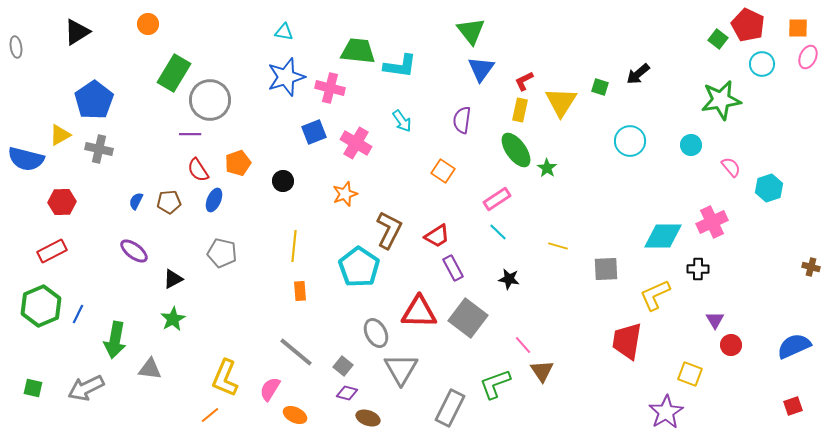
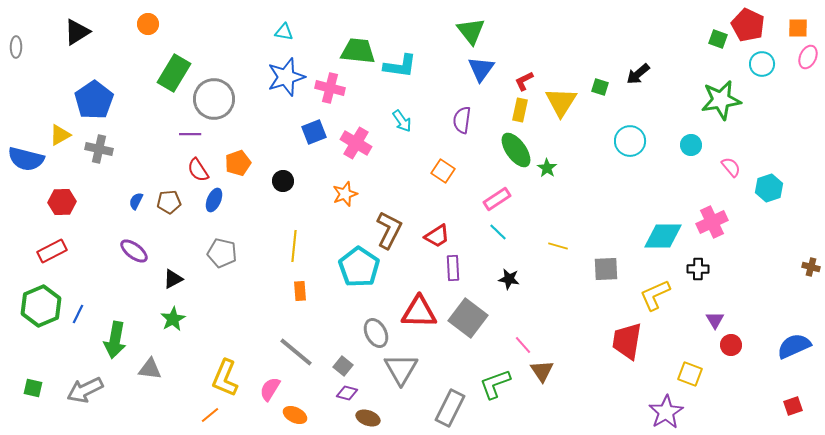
green square at (718, 39): rotated 18 degrees counterclockwise
gray ellipse at (16, 47): rotated 10 degrees clockwise
gray circle at (210, 100): moved 4 px right, 1 px up
purple rectangle at (453, 268): rotated 25 degrees clockwise
gray arrow at (86, 388): moved 1 px left, 2 px down
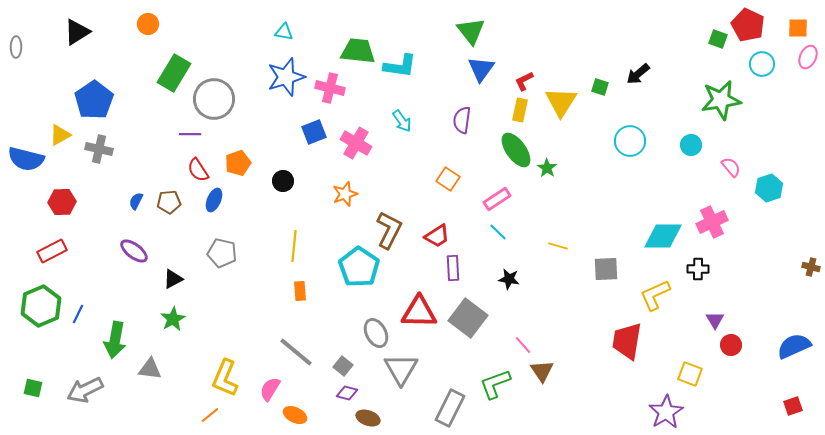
orange square at (443, 171): moved 5 px right, 8 px down
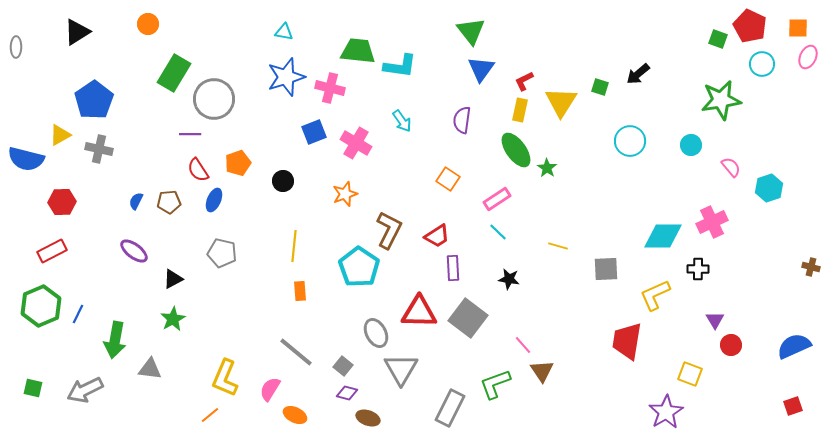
red pentagon at (748, 25): moved 2 px right, 1 px down
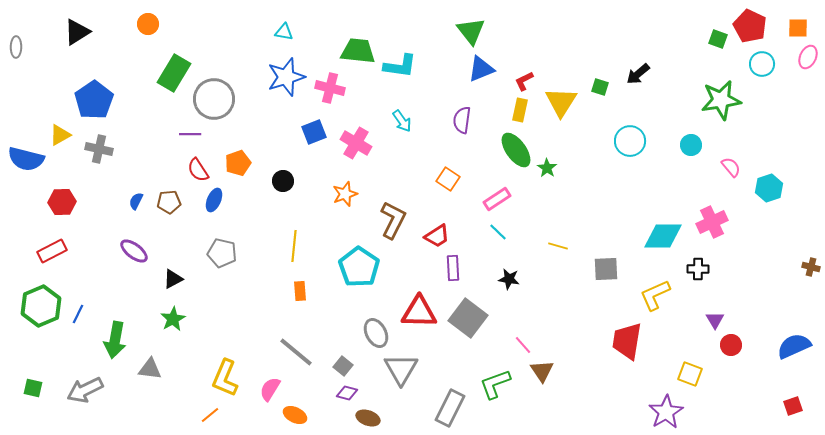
blue triangle at (481, 69): rotated 32 degrees clockwise
brown L-shape at (389, 230): moved 4 px right, 10 px up
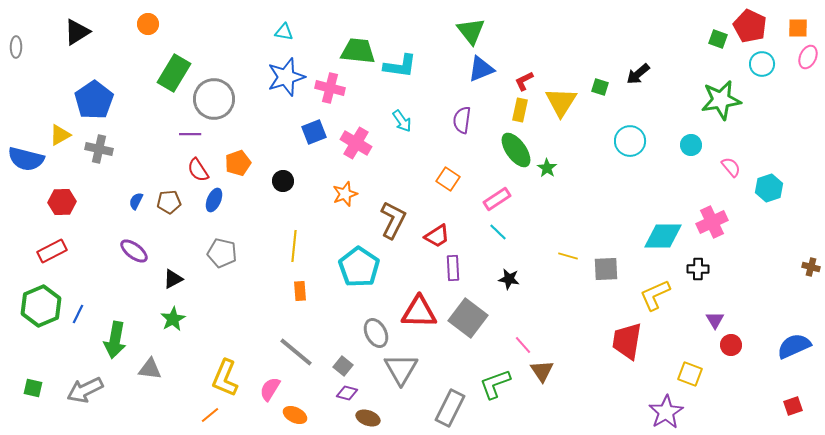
yellow line at (558, 246): moved 10 px right, 10 px down
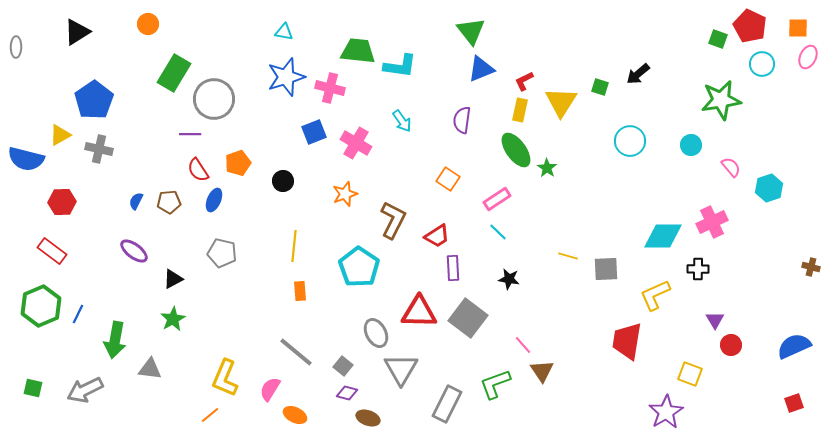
red rectangle at (52, 251): rotated 64 degrees clockwise
red square at (793, 406): moved 1 px right, 3 px up
gray rectangle at (450, 408): moved 3 px left, 4 px up
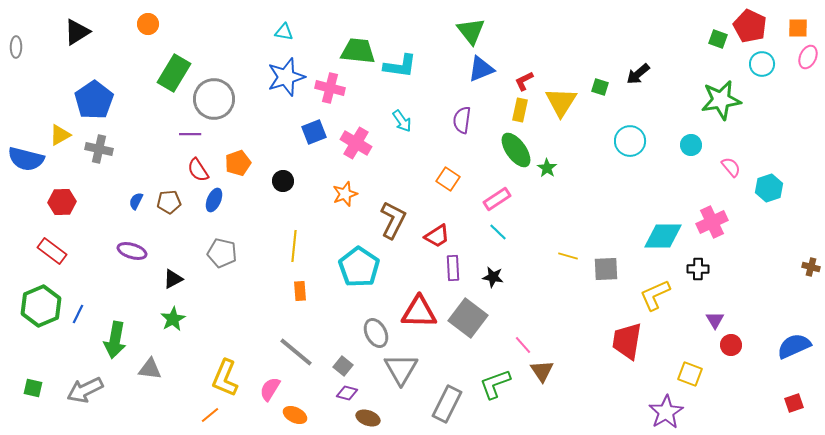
purple ellipse at (134, 251): moved 2 px left; rotated 20 degrees counterclockwise
black star at (509, 279): moved 16 px left, 2 px up
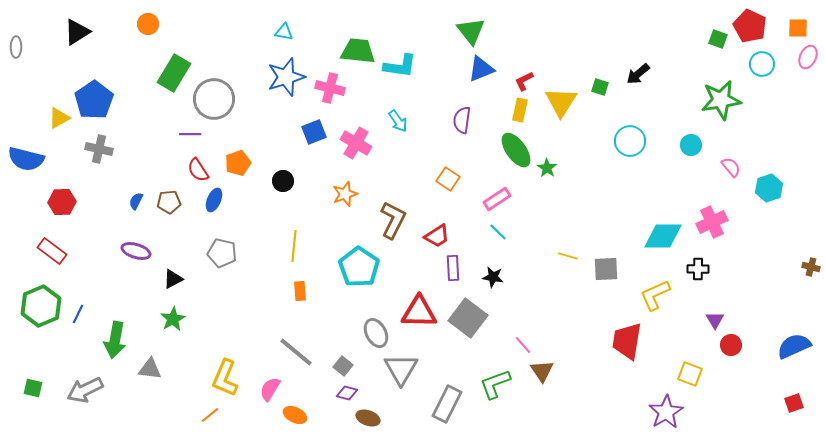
cyan arrow at (402, 121): moved 4 px left
yellow triangle at (60, 135): moved 1 px left, 17 px up
purple ellipse at (132, 251): moved 4 px right
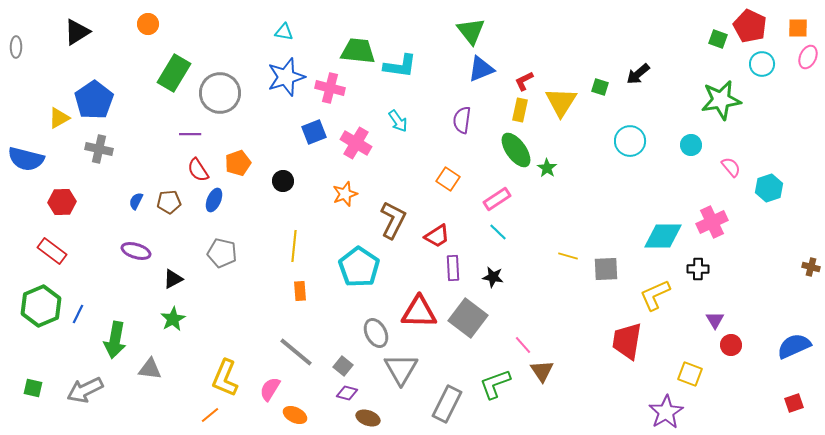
gray circle at (214, 99): moved 6 px right, 6 px up
